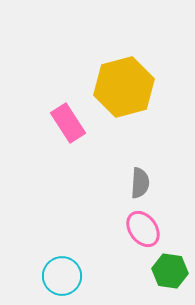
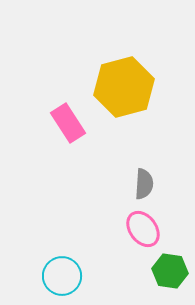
gray semicircle: moved 4 px right, 1 px down
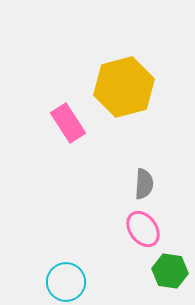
cyan circle: moved 4 px right, 6 px down
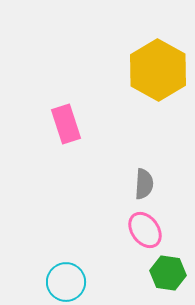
yellow hexagon: moved 34 px right, 17 px up; rotated 16 degrees counterclockwise
pink rectangle: moved 2 px left, 1 px down; rotated 15 degrees clockwise
pink ellipse: moved 2 px right, 1 px down
green hexagon: moved 2 px left, 2 px down
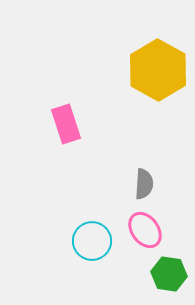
green hexagon: moved 1 px right, 1 px down
cyan circle: moved 26 px right, 41 px up
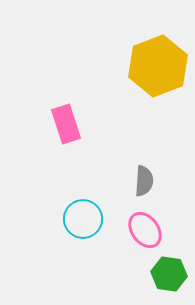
yellow hexagon: moved 4 px up; rotated 10 degrees clockwise
gray semicircle: moved 3 px up
cyan circle: moved 9 px left, 22 px up
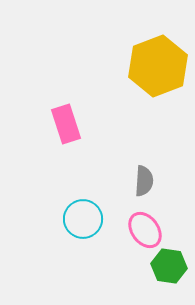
green hexagon: moved 8 px up
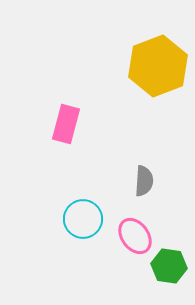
pink rectangle: rotated 33 degrees clockwise
pink ellipse: moved 10 px left, 6 px down
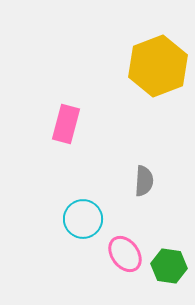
pink ellipse: moved 10 px left, 18 px down
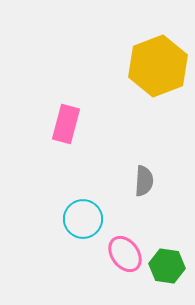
green hexagon: moved 2 px left
